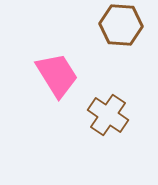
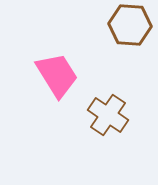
brown hexagon: moved 9 px right
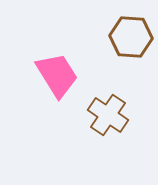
brown hexagon: moved 1 px right, 12 px down
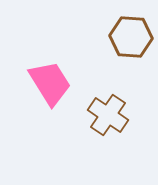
pink trapezoid: moved 7 px left, 8 px down
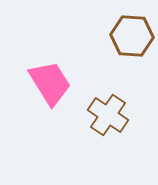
brown hexagon: moved 1 px right, 1 px up
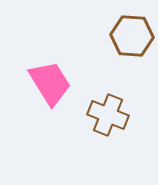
brown cross: rotated 12 degrees counterclockwise
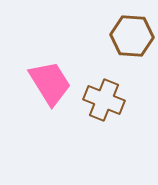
brown cross: moved 4 px left, 15 px up
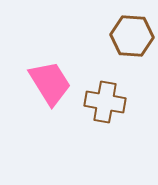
brown cross: moved 1 px right, 2 px down; rotated 12 degrees counterclockwise
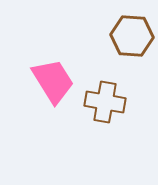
pink trapezoid: moved 3 px right, 2 px up
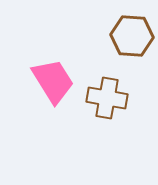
brown cross: moved 2 px right, 4 px up
